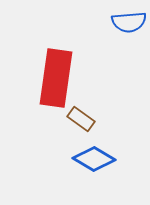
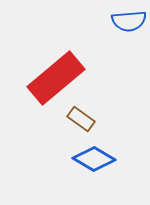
blue semicircle: moved 1 px up
red rectangle: rotated 42 degrees clockwise
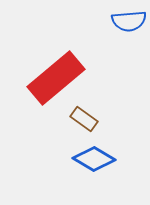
brown rectangle: moved 3 px right
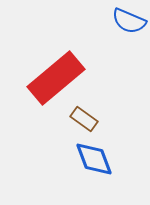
blue semicircle: rotated 28 degrees clockwise
blue diamond: rotated 39 degrees clockwise
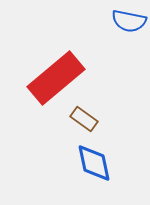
blue semicircle: rotated 12 degrees counterclockwise
blue diamond: moved 4 px down; rotated 9 degrees clockwise
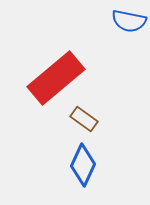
blue diamond: moved 11 px left, 2 px down; rotated 36 degrees clockwise
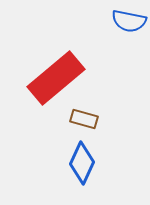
brown rectangle: rotated 20 degrees counterclockwise
blue diamond: moved 1 px left, 2 px up
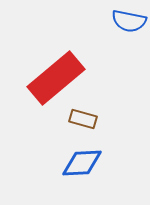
brown rectangle: moved 1 px left
blue diamond: rotated 63 degrees clockwise
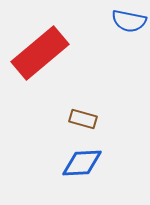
red rectangle: moved 16 px left, 25 px up
